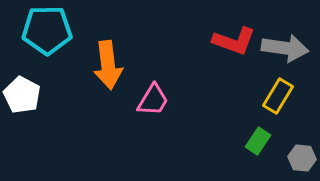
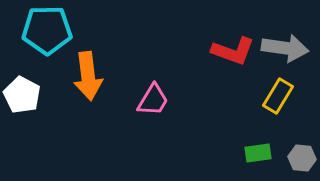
red L-shape: moved 1 px left, 10 px down
orange arrow: moved 20 px left, 11 px down
green rectangle: moved 12 px down; rotated 48 degrees clockwise
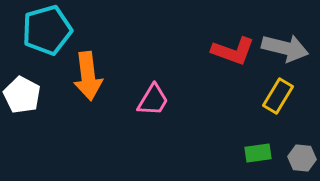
cyan pentagon: rotated 15 degrees counterclockwise
gray arrow: rotated 6 degrees clockwise
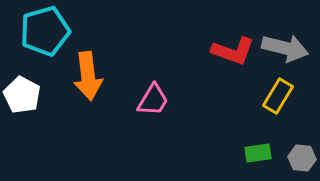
cyan pentagon: moved 2 px left, 1 px down
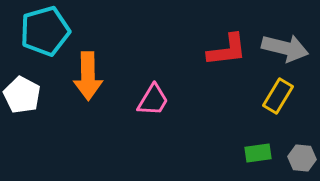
red L-shape: moved 6 px left, 1 px up; rotated 27 degrees counterclockwise
orange arrow: rotated 6 degrees clockwise
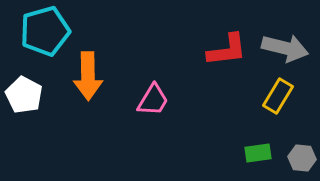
white pentagon: moved 2 px right
